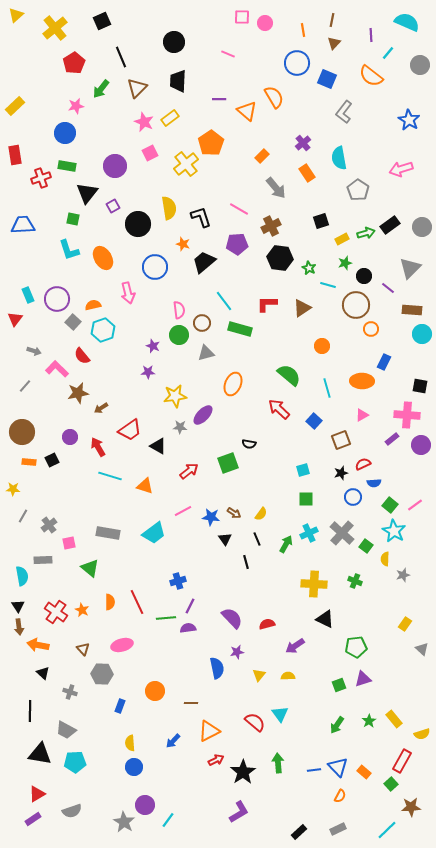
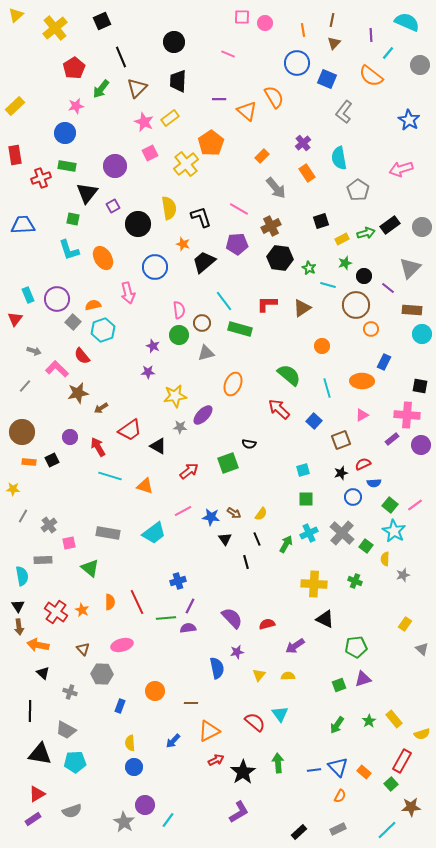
red pentagon at (74, 63): moved 5 px down
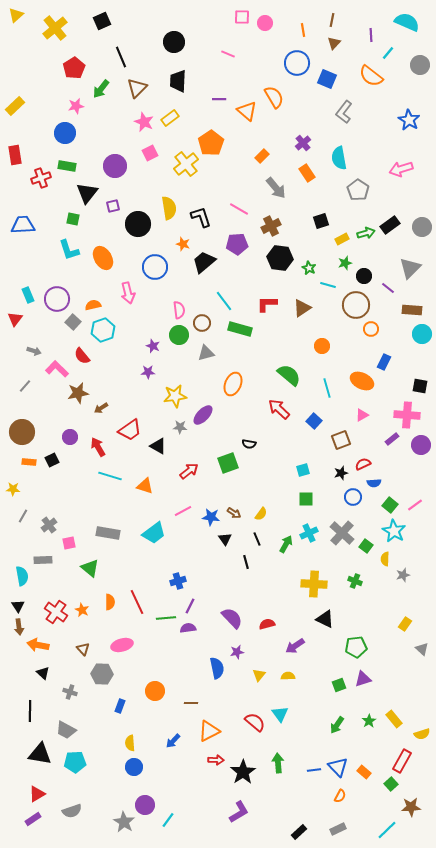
purple square at (113, 206): rotated 16 degrees clockwise
orange ellipse at (362, 381): rotated 25 degrees clockwise
red arrow at (216, 760): rotated 28 degrees clockwise
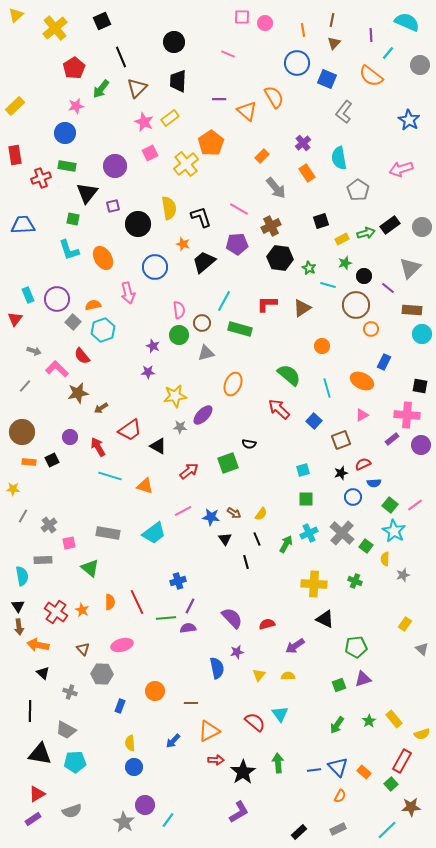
cyan line at (224, 301): rotated 65 degrees clockwise
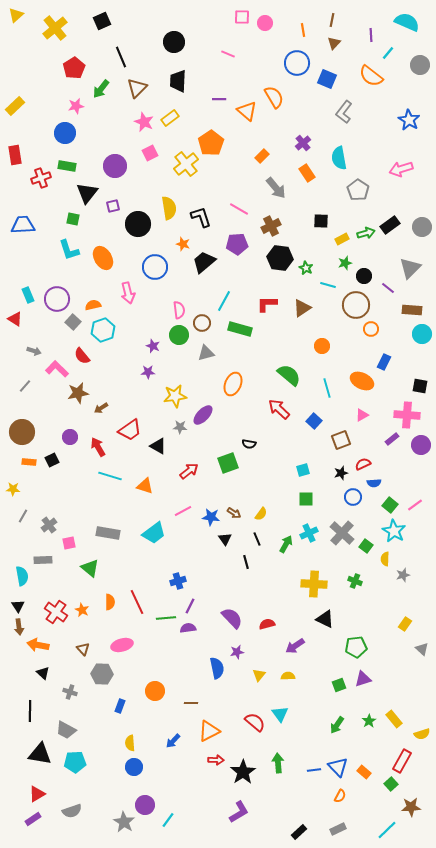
black square at (321, 221): rotated 21 degrees clockwise
green star at (309, 268): moved 3 px left
red triangle at (15, 319): rotated 35 degrees counterclockwise
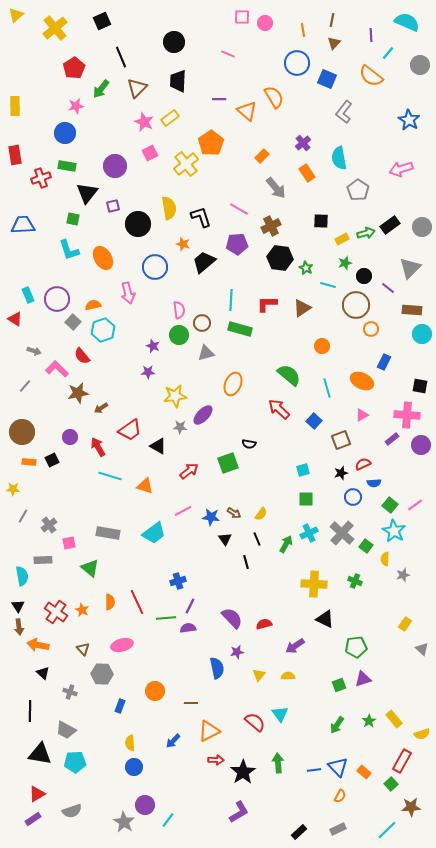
yellow rectangle at (15, 106): rotated 48 degrees counterclockwise
cyan line at (224, 301): moved 7 px right, 1 px up; rotated 25 degrees counterclockwise
red semicircle at (267, 624): moved 3 px left
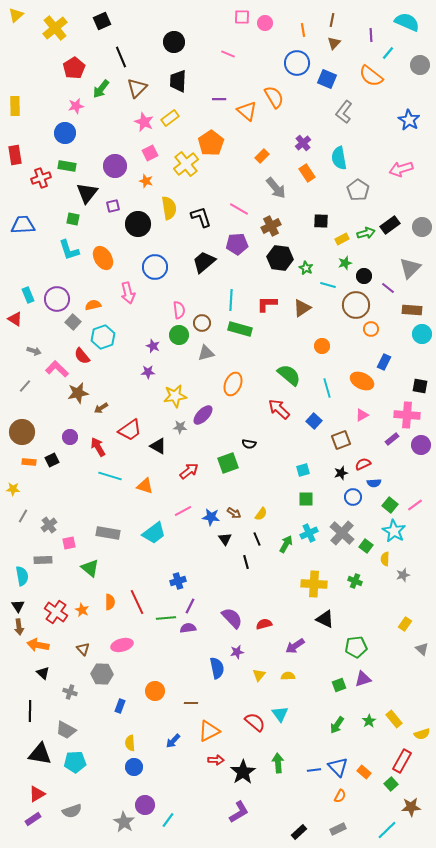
orange star at (183, 244): moved 37 px left, 63 px up
cyan hexagon at (103, 330): moved 7 px down
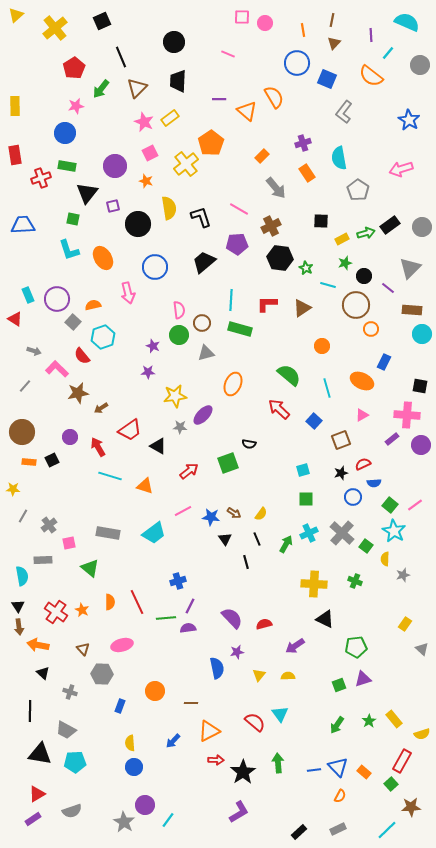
purple cross at (303, 143): rotated 21 degrees clockwise
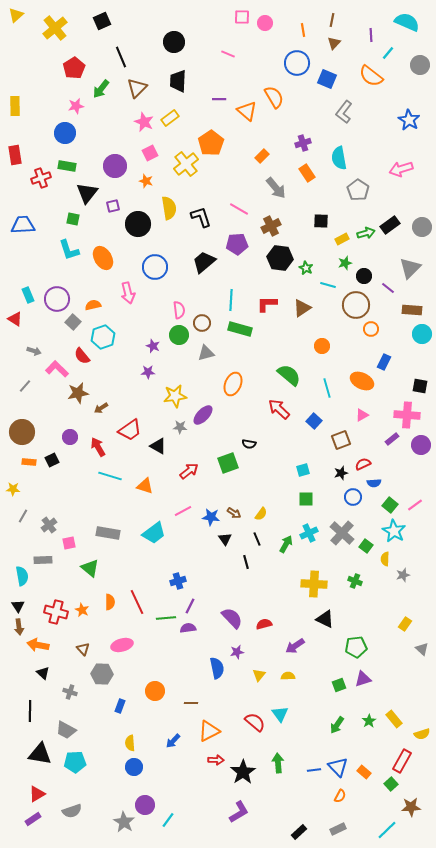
red cross at (56, 612): rotated 20 degrees counterclockwise
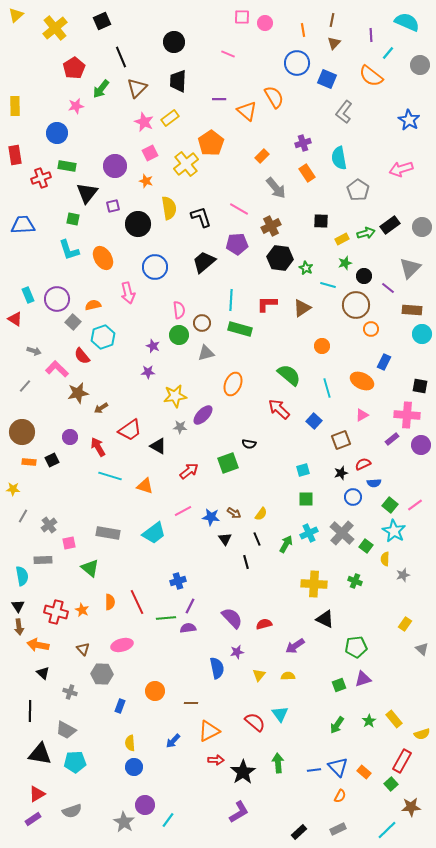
blue circle at (65, 133): moved 8 px left
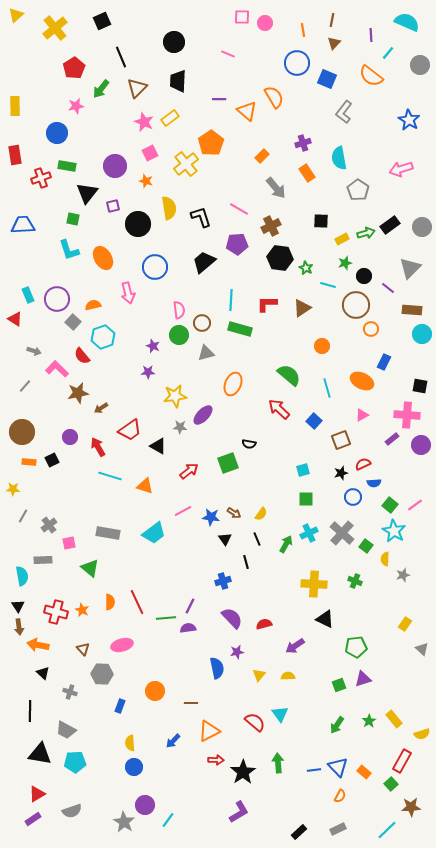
blue cross at (178, 581): moved 45 px right
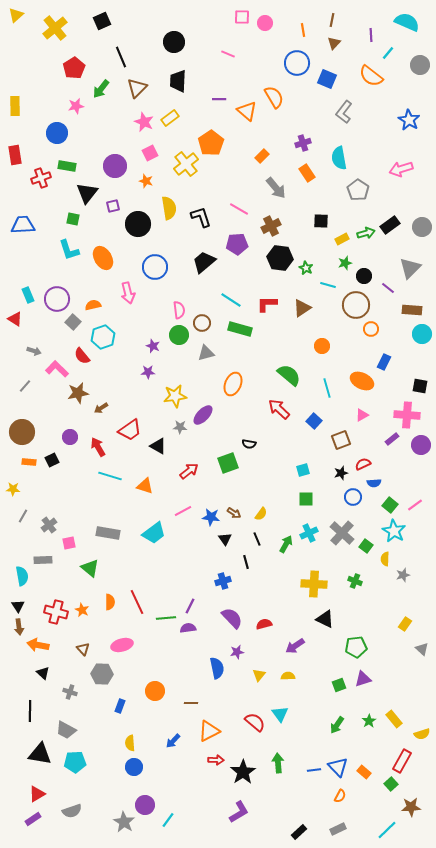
cyan line at (231, 300): rotated 60 degrees counterclockwise
